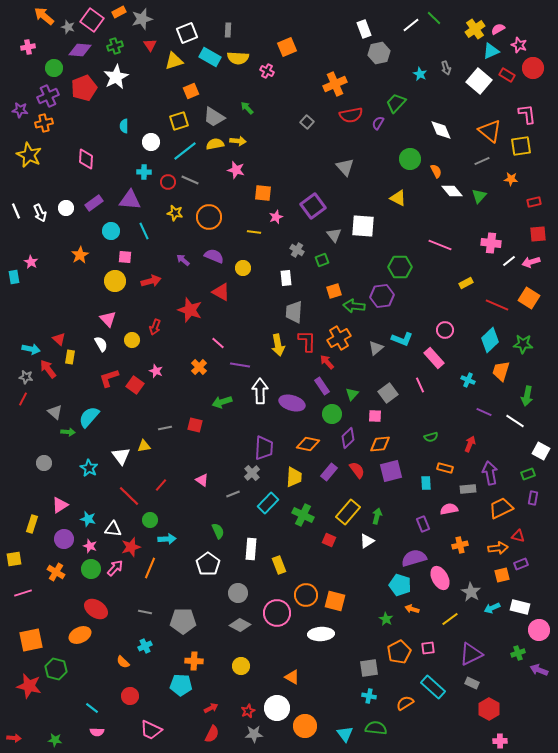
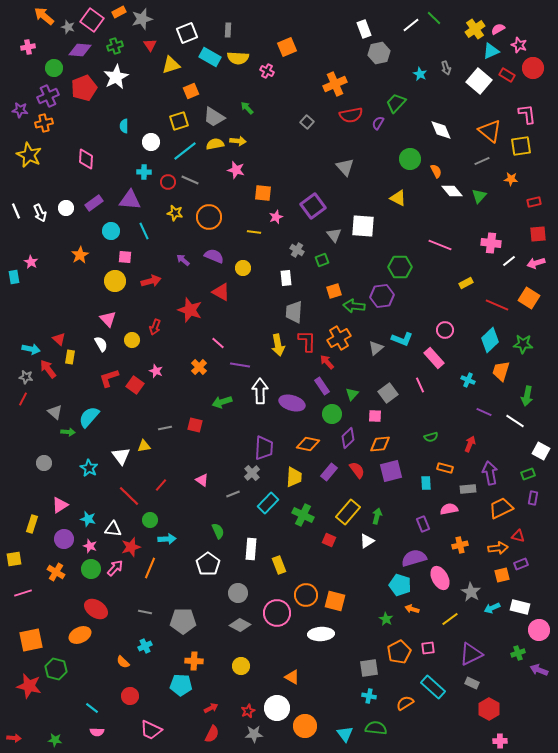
yellow triangle at (174, 61): moved 3 px left, 4 px down
pink arrow at (531, 262): moved 5 px right, 1 px down
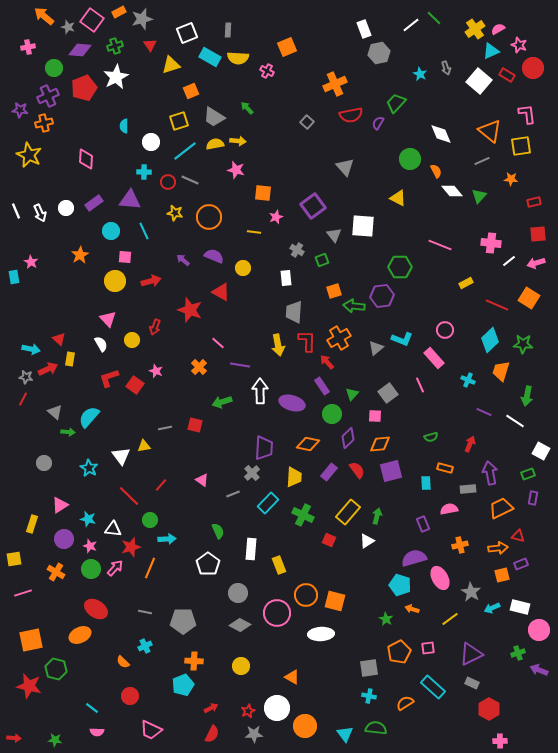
white diamond at (441, 130): moved 4 px down
yellow rectangle at (70, 357): moved 2 px down
red arrow at (48, 369): rotated 102 degrees clockwise
cyan pentagon at (181, 685): moved 2 px right; rotated 25 degrees counterclockwise
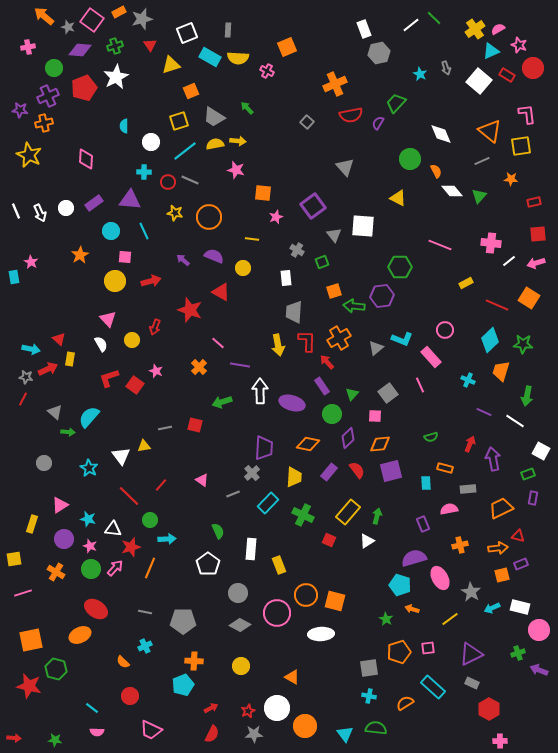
yellow line at (254, 232): moved 2 px left, 7 px down
green square at (322, 260): moved 2 px down
pink rectangle at (434, 358): moved 3 px left, 1 px up
purple arrow at (490, 473): moved 3 px right, 14 px up
orange pentagon at (399, 652): rotated 10 degrees clockwise
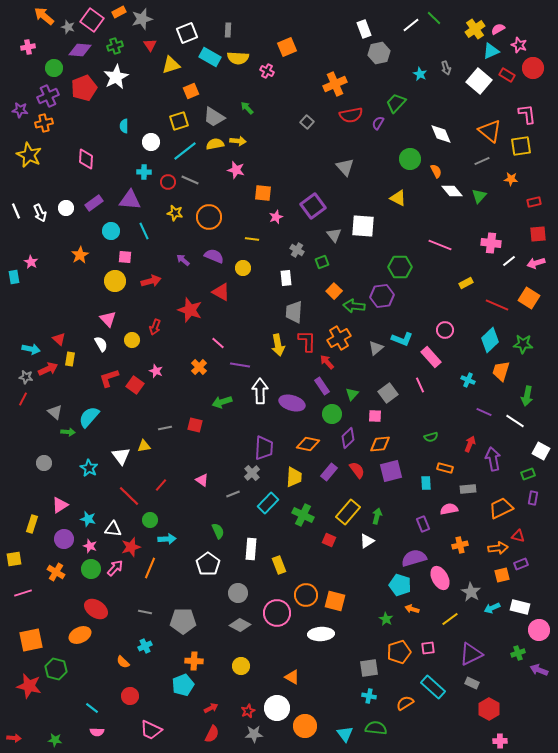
orange square at (334, 291): rotated 28 degrees counterclockwise
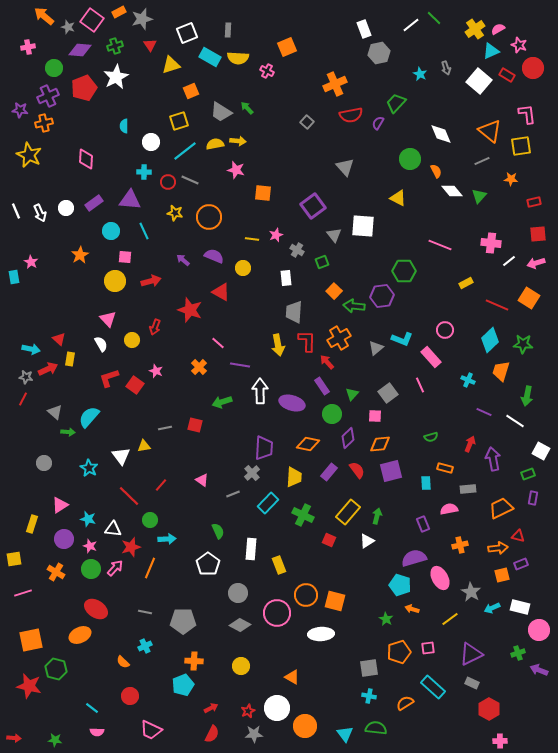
gray trapezoid at (214, 117): moved 7 px right, 5 px up
pink star at (276, 217): moved 18 px down
green hexagon at (400, 267): moved 4 px right, 4 px down
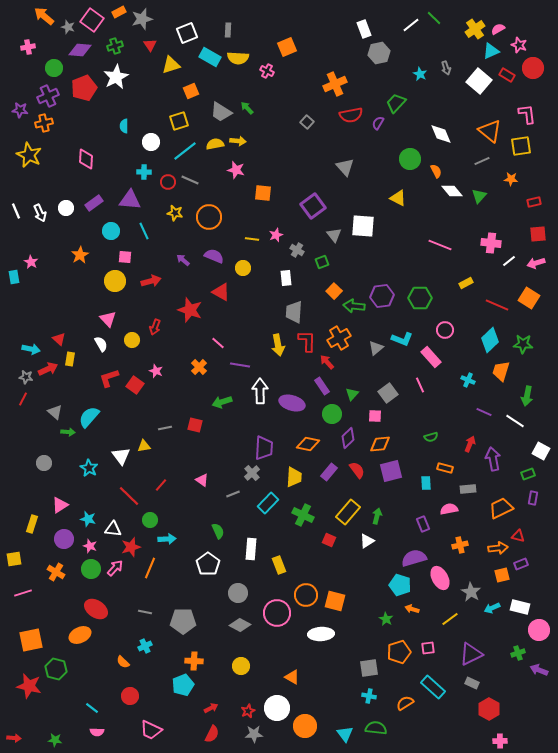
green hexagon at (404, 271): moved 16 px right, 27 px down
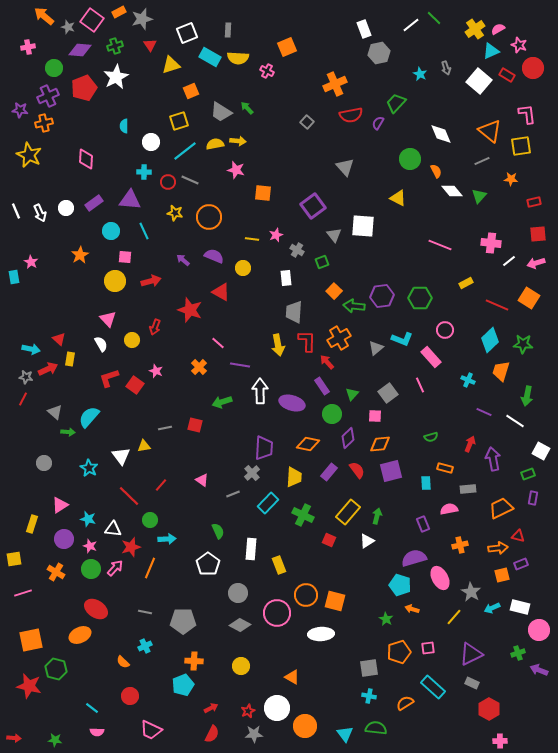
yellow line at (450, 619): moved 4 px right, 2 px up; rotated 12 degrees counterclockwise
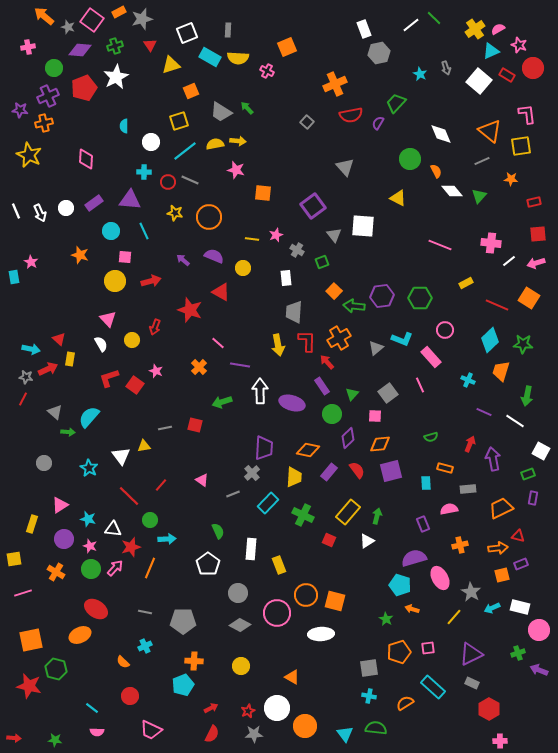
orange star at (80, 255): rotated 24 degrees counterclockwise
orange diamond at (308, 444): moved 6 px down
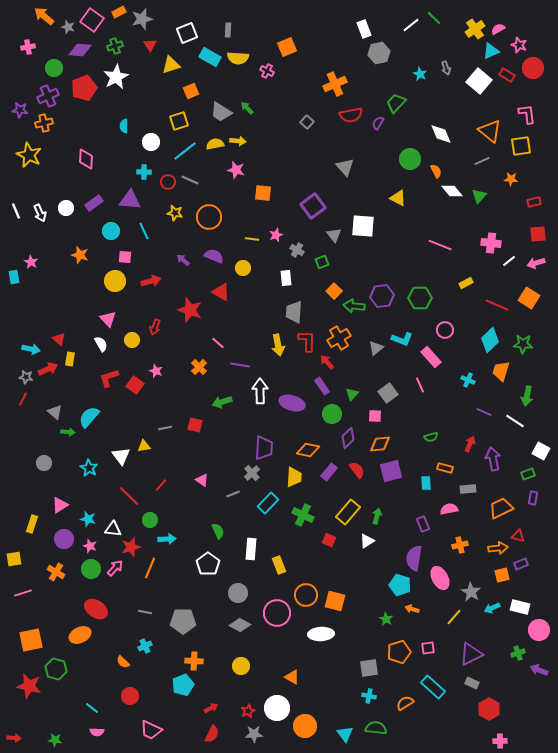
purple semicircle at (414, 558): rotated 65 degrees counterclockwise
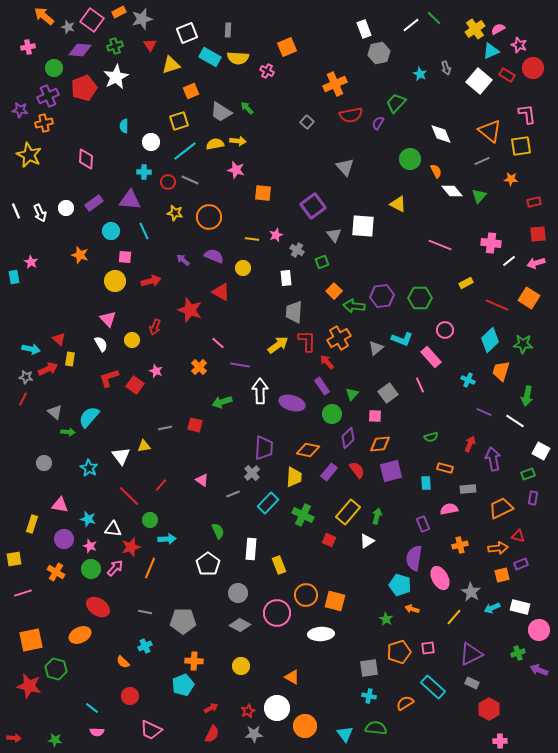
yellow triangle at (398, 198): moved 6 px down
yellow arrow at (278, 345): rotated 115 degrees counterclockwise
pink triangle at (60, 505): rotated 42 degrees clockwise
red ellipse at (96, 609): moved 2 px right, 2 px up
